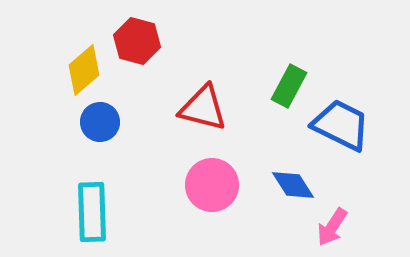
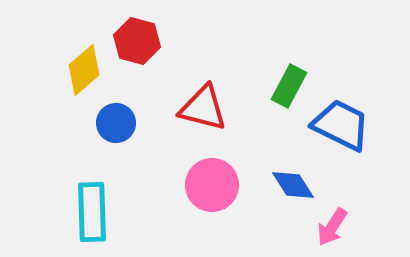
blue circle: moved 16 px right, 1 px down
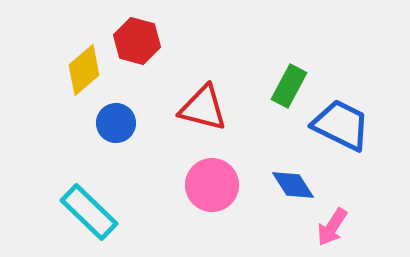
cyan rectangle: moved 3 px left; rotated 44 degrees counterclockwise
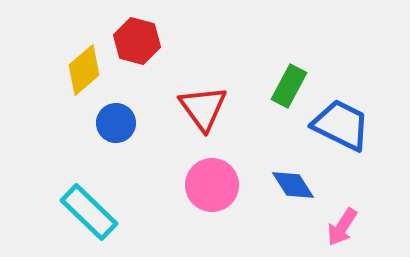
red triangle: rotated 40 degrees clockwise
pink arrow: moved 10 px right
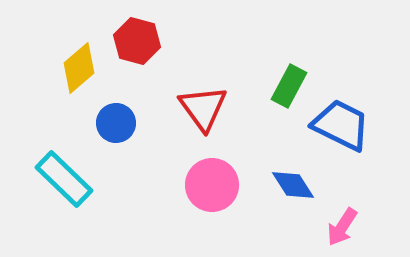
yellow diamond: moved 5 px left, 2 px up
cyan rectangle: moved 25 px left, 33 px up
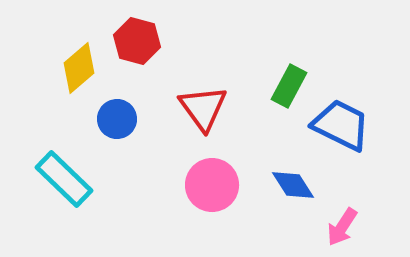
blue circle: moved 1 px right, 4 px up
